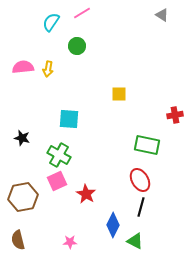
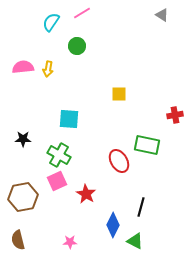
black star: moved 1 px right, 1 px down; rotated 14 degrees counterclockwise
red ellipse: moved 21 px left, 19 px up
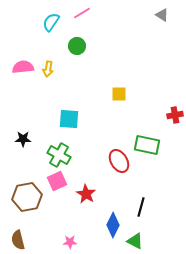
brown hexagon: moved 4 px right
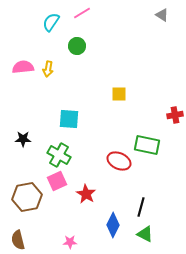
red ellipse: rotated 35 degrees counterclockwise
green triangle: moved 10 px right, 7 px up
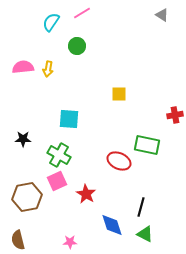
blue diamond: moved 1 px left; rotated 45 degrees counterclockwise
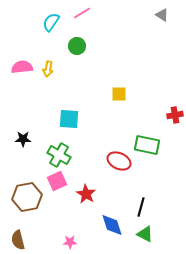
pink semicircle: moved 1 px left
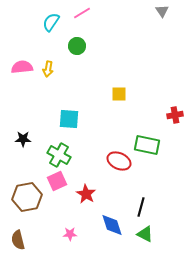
gray triangle: moved 4 px up; rotated 24 degrees clockwise
pink star: moved 8 px up
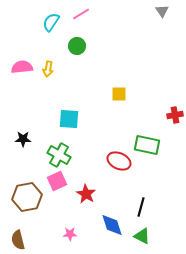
pink line: moved 1 px left, 1 px down
green triangle: moved 3 px left, 2 px down
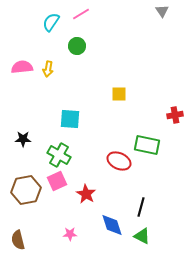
cyan square: moved 1 px right
brown hexagon: moved 1 px left, 7 px up
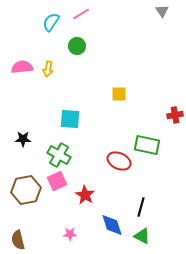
red star: moved 1 px left, 1 px down
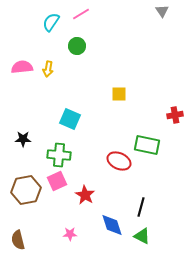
cyan square: rotated 20 degrees clockwise
green cross: rotated 25 degrees counterclockwise
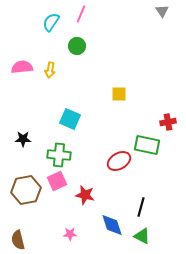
pink line: rotated 36 degrees counterclockwise
yellow arrow: moved 2 px right, 1 px down
red cross: moved 7 px left, 7 px down
red ellipse: rotated 55 degrees counterclockwise
red star: rotated 18 degrees counterclockwise
